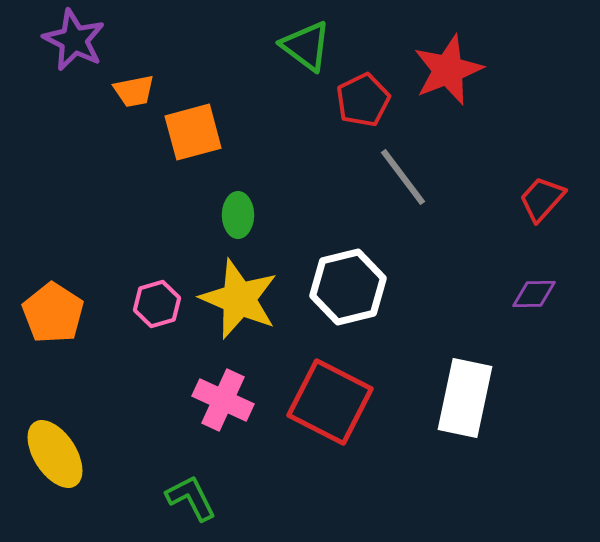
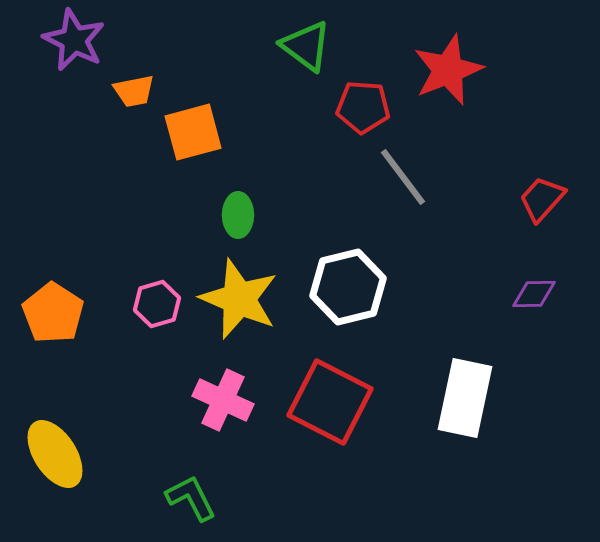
red pentagon: moved 7 px down; rotated 30 degrees clockwise
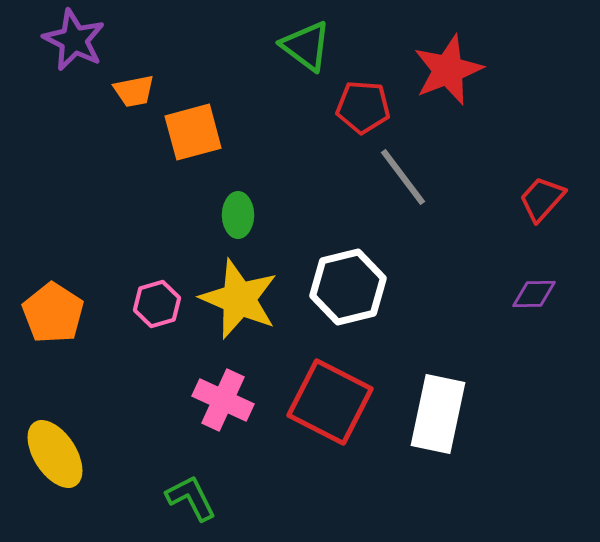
white rectangle: moved 27 px left, 16 px down
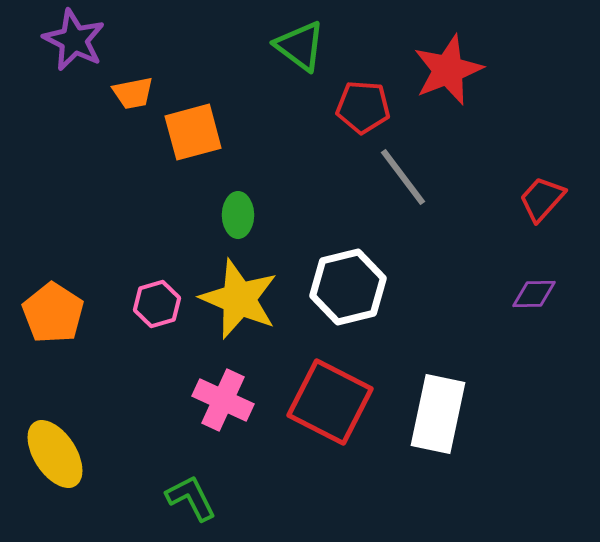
green triangle: moved 6 px left
orange trapezoid: moved 1 px left, 2 px down
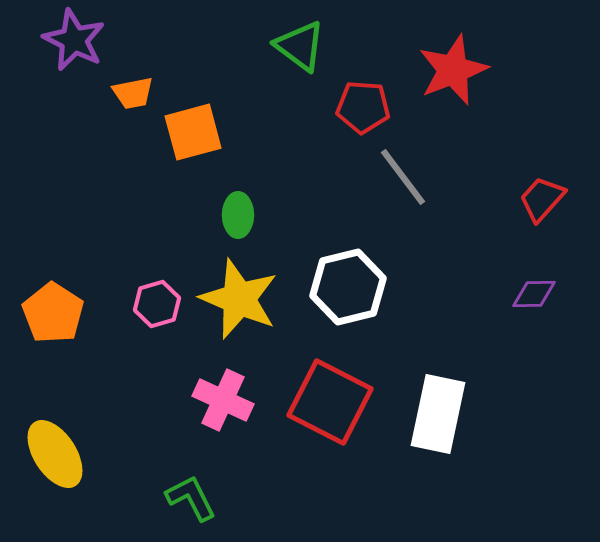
red star: moved 5 px right
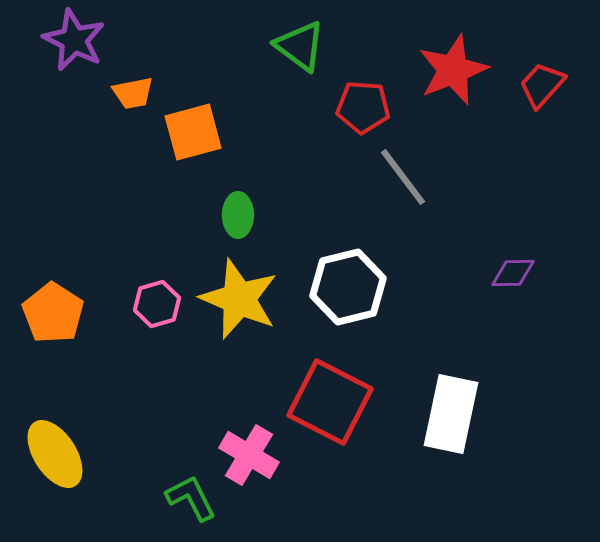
red trapezoid: moved 114 px up
purple diamond: moved 21 px left, 21 px up
pink cross: moved 26 px right, 55 px down; rotated 6 degrees clockwise
white rectangle: moved 13 px right
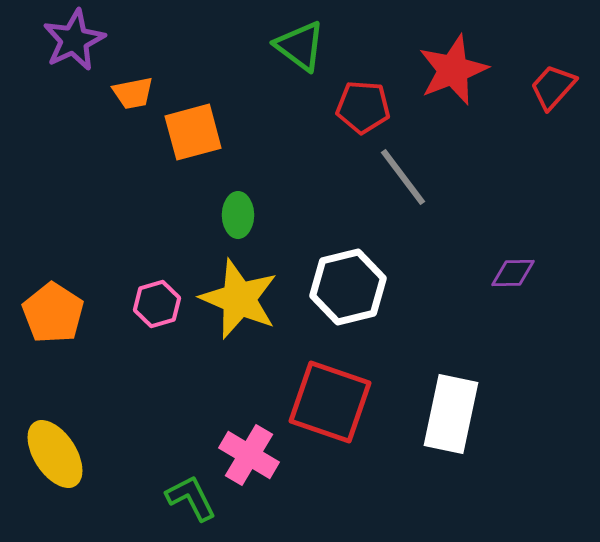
purple star: rotated 20 degrees clockwise
red trapezoid: moved 11 px right, 2 px down
red square: rotated 8 degrees counterclockwise
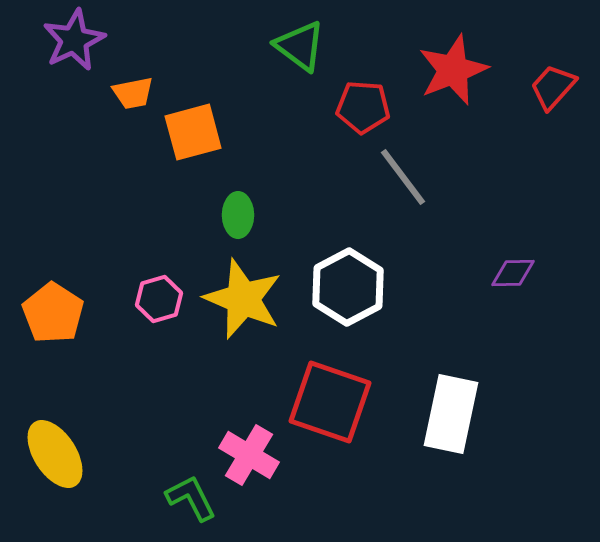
white hexagon: rotated 14 degrees counterclockwise
yellow star: moved 4 px right
pink hexagon: moved 2 px right, 5 px up
